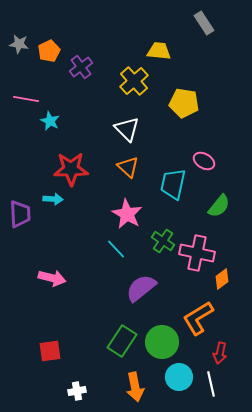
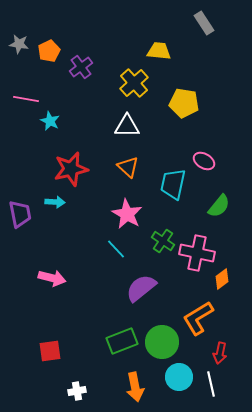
yellow cross: moved 2 px down
white triangle: moved 3 px up; rotated 44 degrees counterclockwise
red star: rotated 12 degrees counterclockwise
cyan arrow: moved 2 px right, 3 px down
purple trapezoid: rotated 8 degrees counterclockwise
green rectangle: rotated 36 degrees clockwise
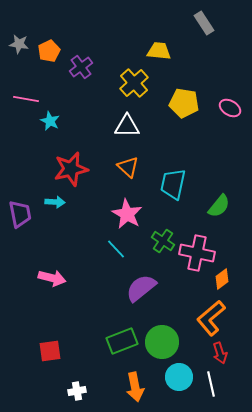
pink ellipse: moved 26 px right, 53 px up
orange L-shape: moved 13 px right; rotated 9 degrees counterclockwise
red arrow: rotated 30 degrees counterclockwise
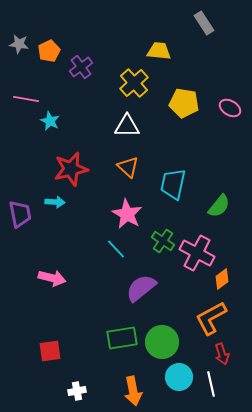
pink cross: rotated 16 degrees clockwise
orange L-shape: rotated 12 degrees clockwise
green rectangle: moved 3 px up; rotated 12 degrees clockwise
red arrow: moved 2 px right, 1 px down
orange arrow: moved 2 px left, 4 px down
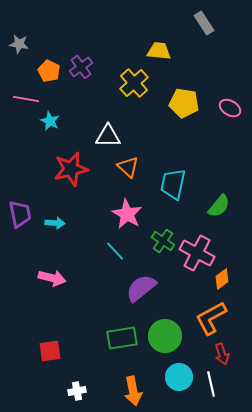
orange pentagon: moved 20 px down; rotated 20 degrees counterclockwise
white triangle: moved 19 px left, 10 px down
cyan arrow: moved 21 px down
cyan line: moved 1 px left, 2 px down
green circle: moved 3 px right, 6 px up
